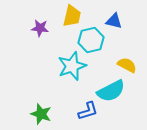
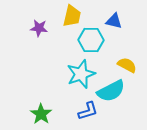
purple star: moved 1 px left
cyan hexagon: rotated 15 degrees clockwise
cyan star: moved 9 px right, 8 px down
green star: rotated 15 degrees clockwise
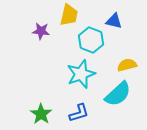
yellow trapezoid: moved 3 px left, 1 px up
purple star: moved 2 px right, 3 px down
cyan hexagon: rotated 20 degrees clockwise
yellow semicircle: rotated 42 degrees counterclockwise
cyan semicircle: moved 7 px right, 3 px down; rotated 16 degrees counterclockwise
blue L-shape: moved 9 px left, 2 px down
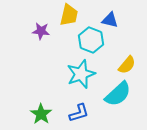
blue triangle: moved 4 px left, 1 px up
yellow semicircle: rotated 144 degrees clockwise
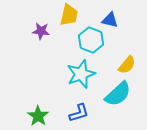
green star: moved 3 px left, 2 px down
